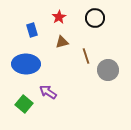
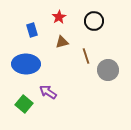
black circle: moved 1 px left, 3 px down
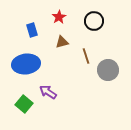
blue ellipse: rotated 8 degrees counterclockwise
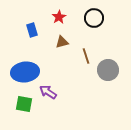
black circle: moved 3 px up
blue ellipse: moved 1 px left, 8 px down
green square: rotated 30 degrees counterclockwise
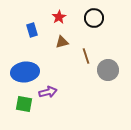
purple arrow: rotated 132 degrees clockwise
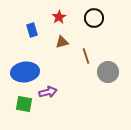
gray circle: moved 2 px down
